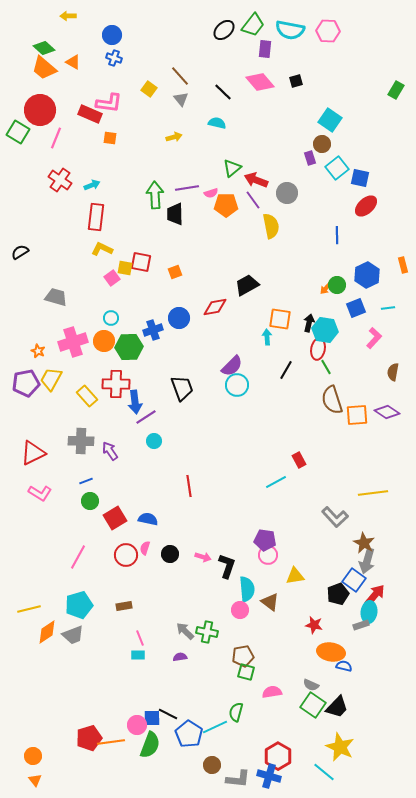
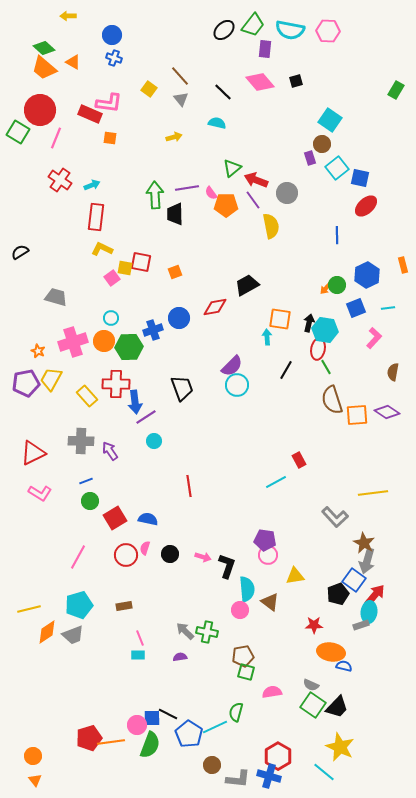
pink semicircle at (211, 193): rotated 72 degrees clockwise
red star at (314, 625): rotated 12 degrees counterclockwise
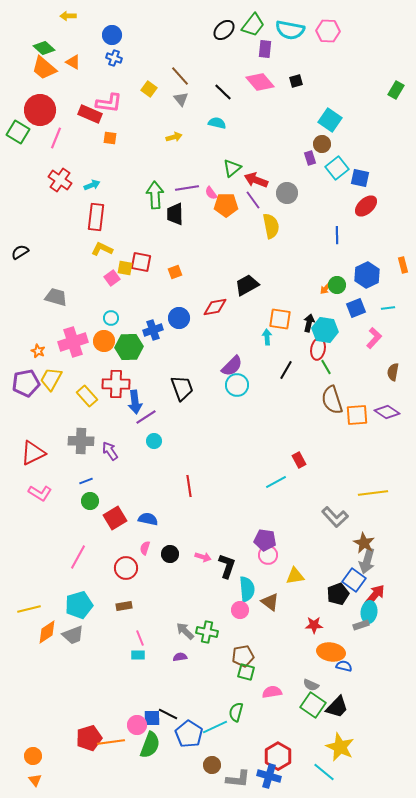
red circle at (126, 555): moved 13 px down
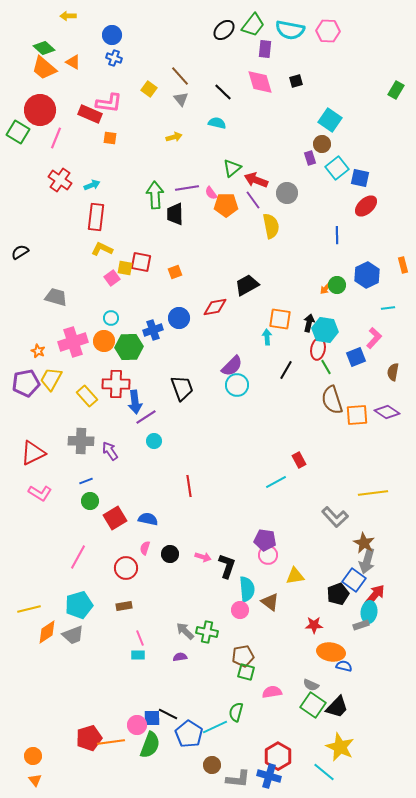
pink diamond at (260, 82): rotated 24 degrees clockwise
blue square at (356, 308): moved 49 px down
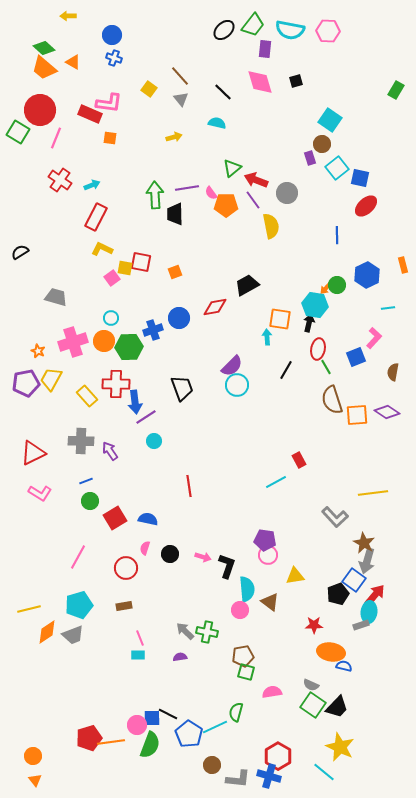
red rectangle at (96, 217): rotated 20 degrees clockwise
cyan hexagon at (325, 330): moved 10 px left, 25 px up
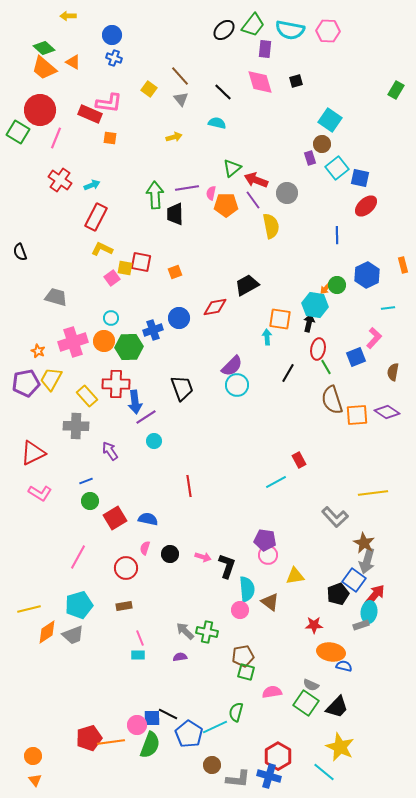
pink semicircle at (211, 193): rotated 48 degrees clockwise
black semicircle at (20, 252): rotated 78 degrees counterclockwise
black line at (286, 370): moved 2 px right, 3 px down
gray cross at (81, 441): moved 5 px left, 15 px up
green square at (313, 705): moved 7 px left, 2 px up
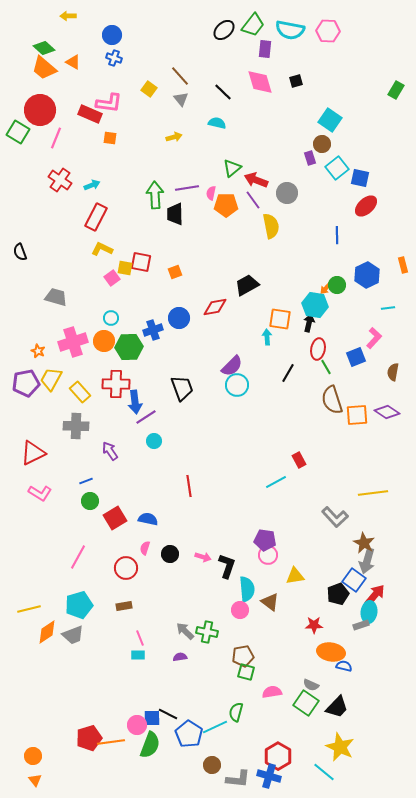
yellow rectangle at (87, 396): moved 7 px left, 4 px up
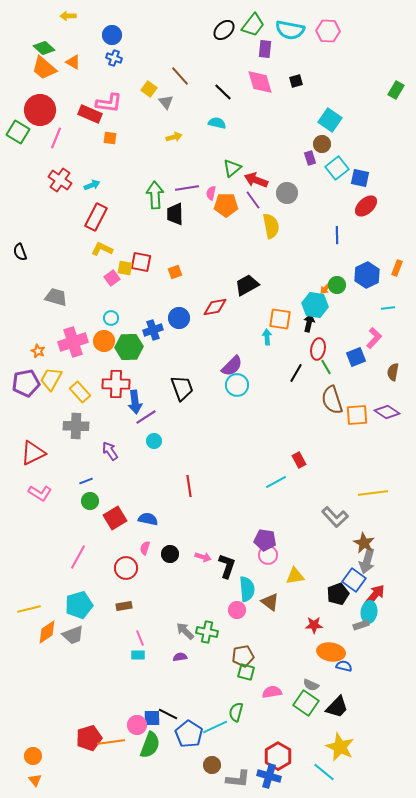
gray triangle at (181, 99): moved 15 px left, 3 px down
orange rectangle at (403, 265): moved 6 px left, 3 px down; rotated 35 degrees clockwise
black line at (288, 373): moved 8 px right
pink circle at (240, 610): moved 3 px left
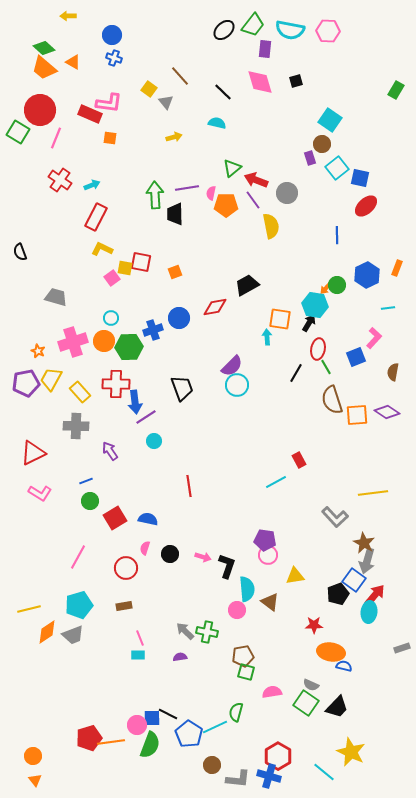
black arrow at (309, 323): rotated 18 degrees clockwise
gray rectangle at (361, 625): moved 41 px right, 23 px down
yellow star at (340, 747): moved 11 px right, 5 px down
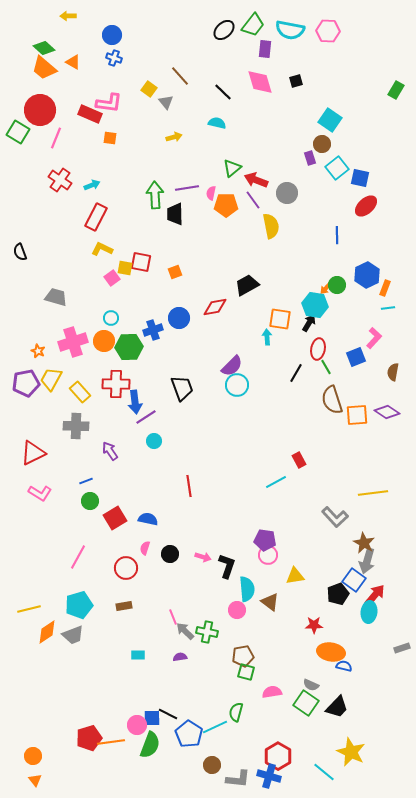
orange rectangle at (397, 268): moved 12 px left, 20 px down
pink line at (140, 638): moved 33 px right, 21 px up
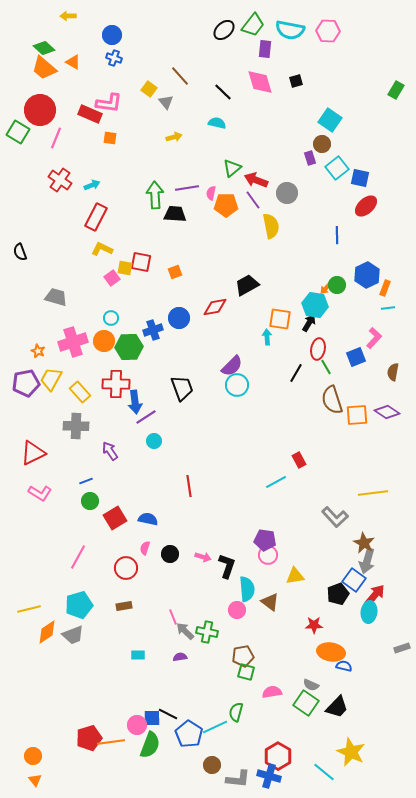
black trapezoid at (175, 214): rotated 95 degrees clockwise
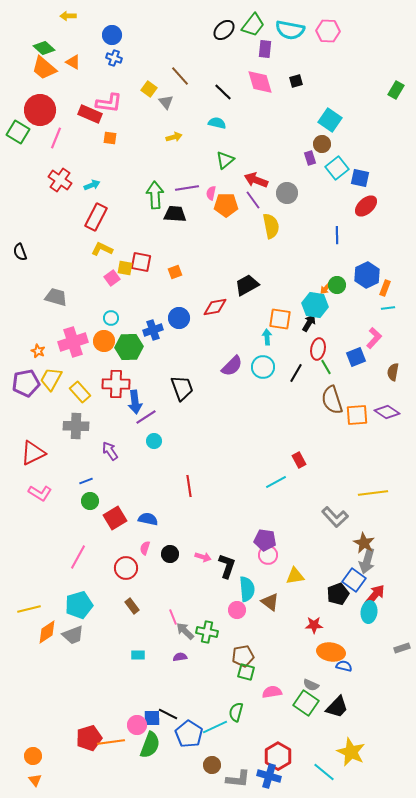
green triangle at (232, 168): moved 7 px left, 8 px up
cyan circle at (237, 385): moved 26 px right, 18 px up
brown rectangle at (124, 606): moved 8 px right; rotated 63 degrees clockwise
